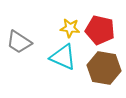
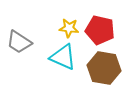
yellow star: moved 1 px left
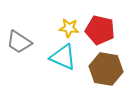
brown hexagon: moved 2 px right, 1 px down
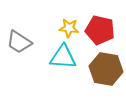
cyan triangle: rotated 20 degrees counterclockwise
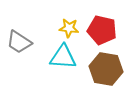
red pentagon: moved 2 px right
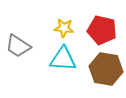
yellow star: moved 5 px left
gray trapezoid: moved 1 px left, 4 px down
cyan triangle: moved 2 px down
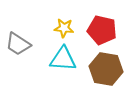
gray trapezoid: moved 2 px up
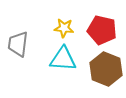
gray trapezoid: rotated 64 degrees clockwise
brown hexagon: rotated 12 degrees clockwise
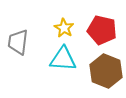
yellow star: rotated 24 degrees clockwise
gray trapezoid: moved 2 px up
brown hexagon: moved 2 px down
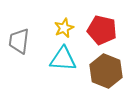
yellow star: rotated 18 degrees clockwise
gray trapezoid: moved 1 px right, 1 px up
